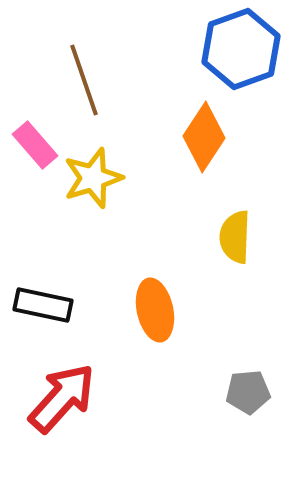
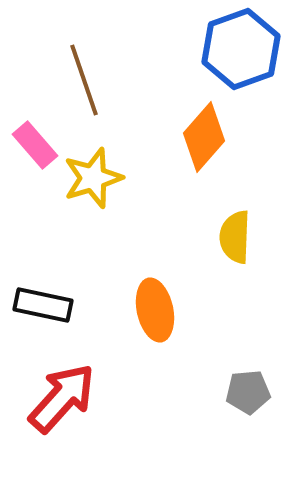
orange diamond: rotated 8 degrees clockwise
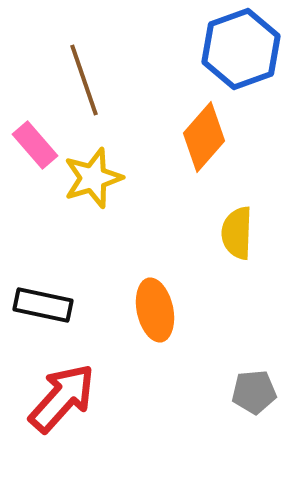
yellow semicircle: moved 2 px right, 4 px up
gray pentagon: moved 6 px right
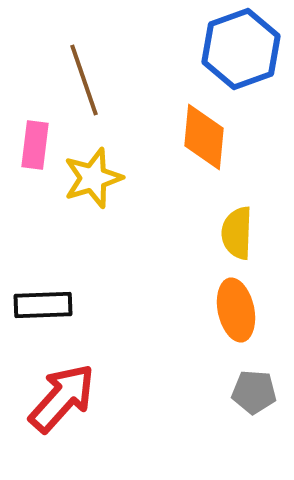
orange diamond: rotated 36 degrees counterclockwise
pink rectangle: rotated 48 degrees clockwise
black rectangle: rotated 14 degrees counterclockwise
orange ellipse: moved 81 px right
gray pentagon: rotated 9 degrees clockwise
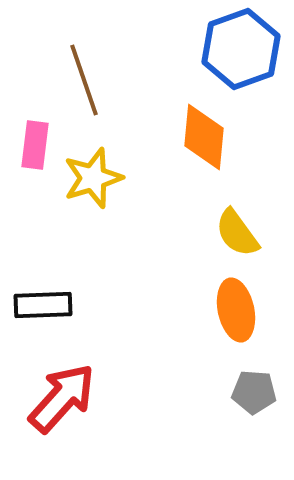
yellow semicircle: rotated 38 degrees counterclockwise
